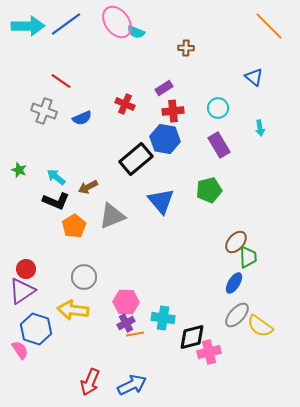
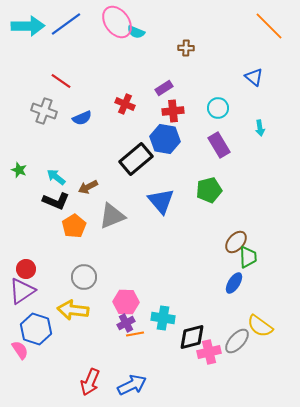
gray ellipse at (237, 315): moved 26 px down
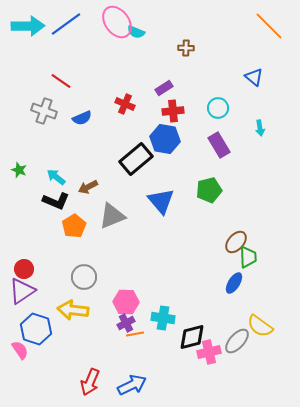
red circle at (26, 269): moved 2 px left
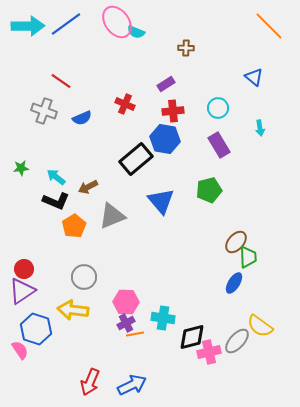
purple rectangle at (164, 88): moved 2 px right, 4 px up
green star at (19, 170): moved 2 px right, 2 px up; rotated 28 degrees counterclockwise
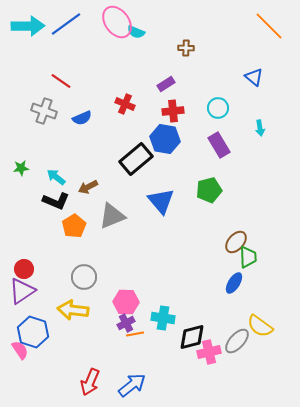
blue hexagon at (36, 329): moved 3 px left, 3 px down
blue arrow at (132, 385): rotated 12 degrees counterclockwise
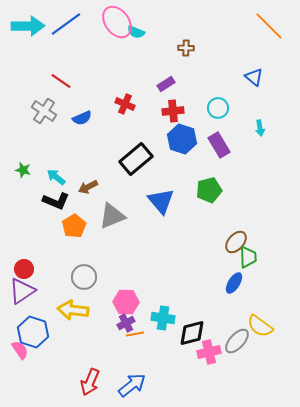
gray cross at (44, 111): rotated 15 degrees clockwise
blue hexagon at (165, 139): moved 17 px right; rotated 8 degrees clockwise
green star at (21, 168): moved 2 px right, 2 px down; rotated 21 degrees clockwise
black diamond at (192, 337): moved 4 px up
